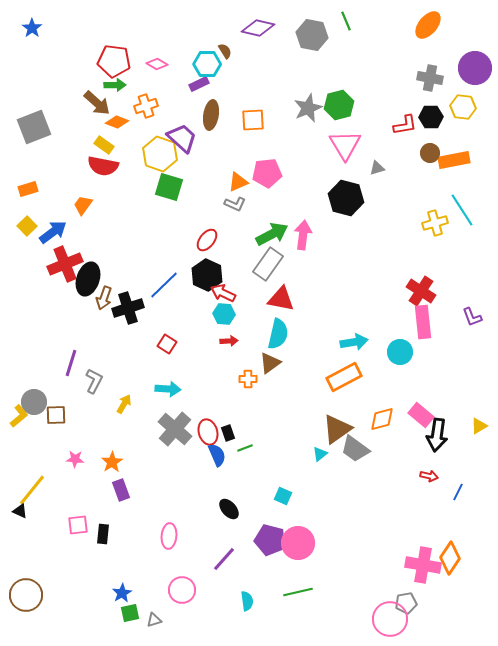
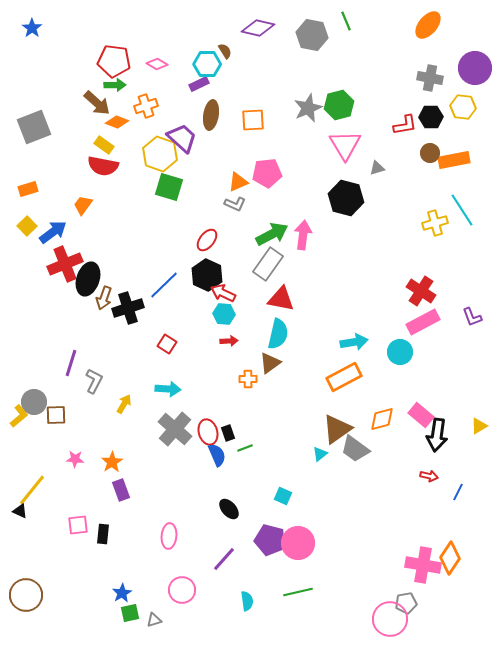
pink rectangle at (423, 322): rotated 68 degrees clockwise
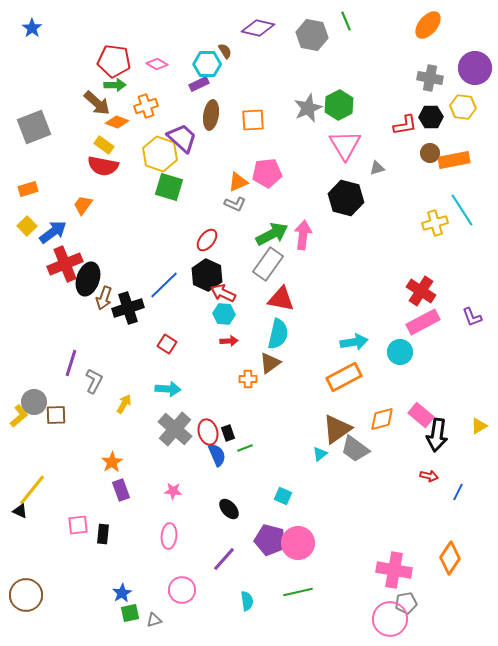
green hexagon at (339, 105): rotated 12 degrees counterclockwise
pink star at (75, 459): moved 98 px right, 32 px down
pink cross at (423, 565): moved 29 px left, 5 px down
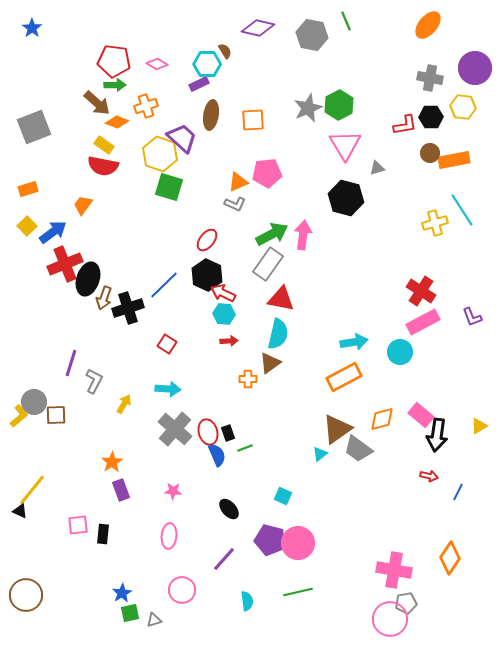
gray trapezoid at (355, 449): moved 3 px right
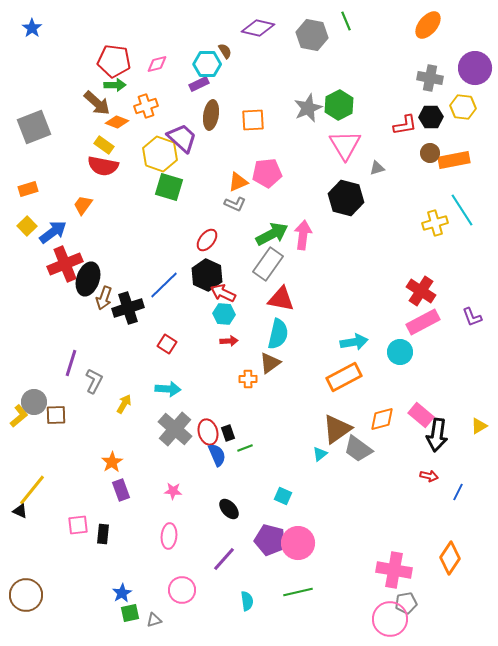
pink diamond at (157, 64): rotated 45 degrees counterclockwise
